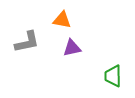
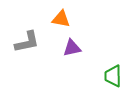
orange triangle: moved 1 px left, 1 px up
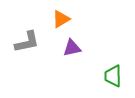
orange triangle: rotated 42 degrees counterclockwise
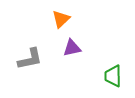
orange triangle: rotated 12 degrees counterclockwise
gray L-shape: moved 3 px right, 17 px down
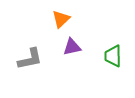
purple triangle: moved 1 px up
green trapezoid: moved 20 px up
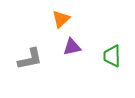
green trapezoid: moved 1 px left
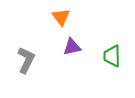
orange triangle: moved 2 px up; rotated 24 degrees counterclockwise
gray L-shape: moved 4 px left, 1 px down; rotated 52 degrees counterclockwise
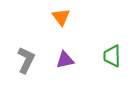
purple triangle: moved 7 px left, 13 px down
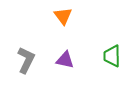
orange triangle: moved 2 px right, 1 px up
purple triangle: rotated 24 degrees clockwise
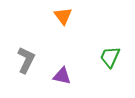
green trapezoid: moved 2 px left, 1 px down; rotated 25 degrees clockwise
purple triangle: moved 3 px left, 16 px down
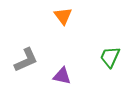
gray L-shape: rotated 40 degrees clockwise
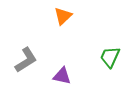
orange triangle: rotated 24 degrees clockwise
gray L-shape: rotated 8 degrees counterclockwise
